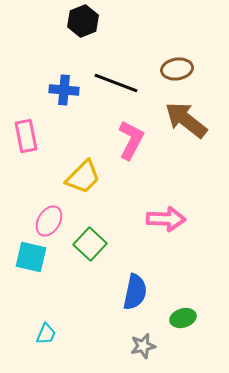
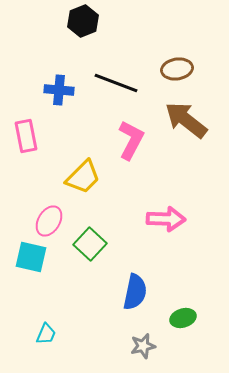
blue cross: moved 5 px left
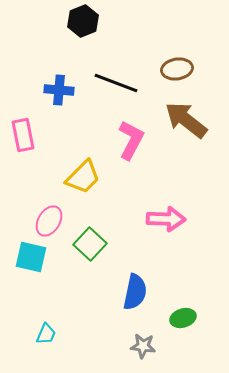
pink rectangle: moved 3 px left, 1 px up
gray star: rotated 20 degrees clockwise
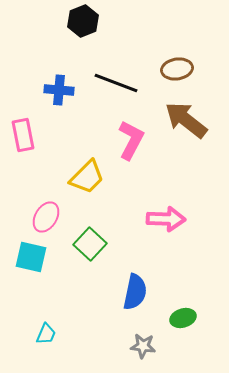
yellow trapezoid: moved 4 px right
pink ellipse: moved 3 px left, 4 px up
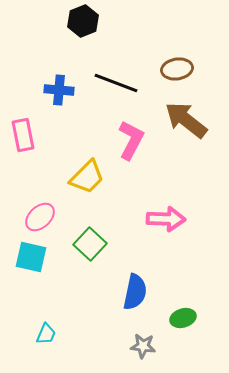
pink ellipse: moved 6 px left; rotated 16 degrees clockwise
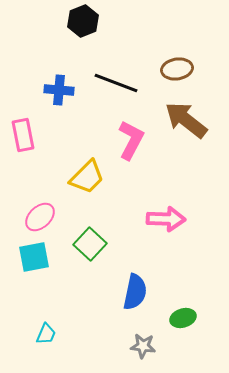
cyan square: moved 3 px right; rotated 24 degrees counterclockwise
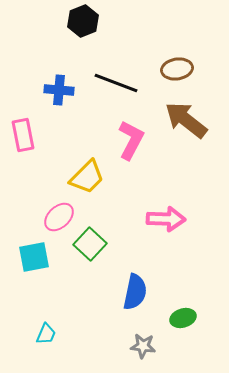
pink ellipse: moved 19 px right
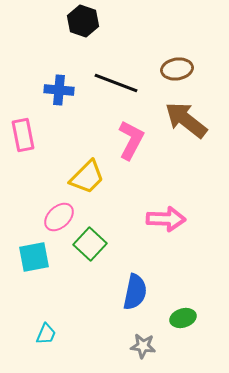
black hexagon: rotated 20 degrees counterclockwise
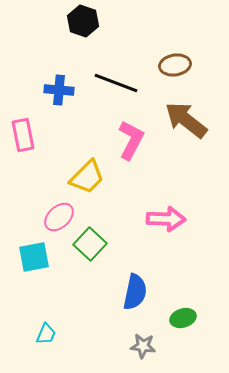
brown ellipse: moved 2 px left, 4 px up
